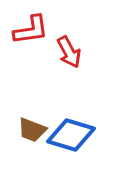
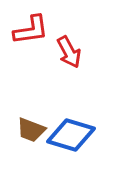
brown trapezoid: moved 1 px left
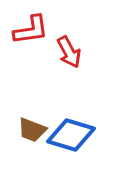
brown trapezoid: moved 1 px right
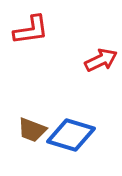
red arrow: moved 32 px right, 8 px down; rotated 88 degrees counterclockwise
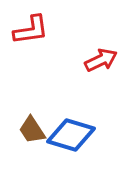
brown trapezoid: rotated 36 degrees clockwise
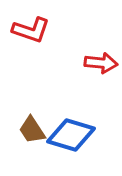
red L-shape: rotated 27 degrees clockwise
red arrow: moved 3 px down; rotated 32 degrees clockwise
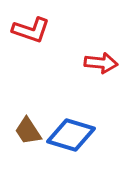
brown trapezoid: moved 4 px left, 1 px down
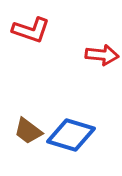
red arrow: moved 1 px right, 8 px up
brown trapezoid: rotated 20 degrees counterclockwise
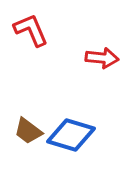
red L-shape: rotated 132 degrees counterclockwise
red arrow: moved 3 px down
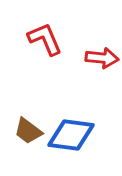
red L-shape: moved 14 px right, 9 px down
blue diamond: rotated 9 degrees counterclockwise
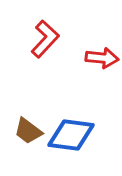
red L-shape: rotated 66 degrees clockwise
